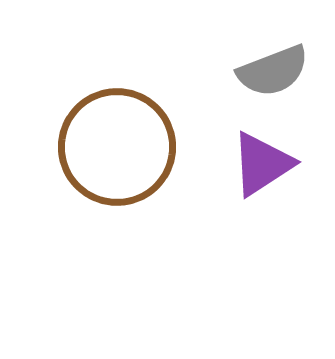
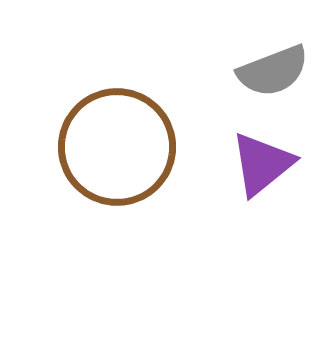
purple triangle: rotated 6 degrees counterclockwise
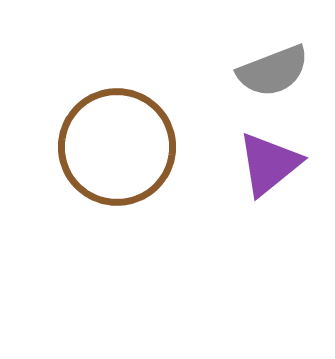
purple triangle: moved 7 px right
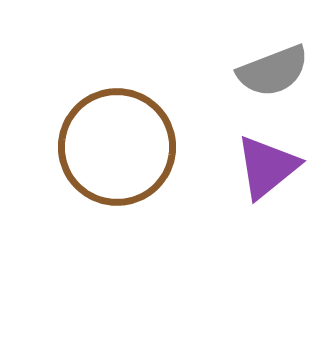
purple triangle: moved 2 px left, 3 px down
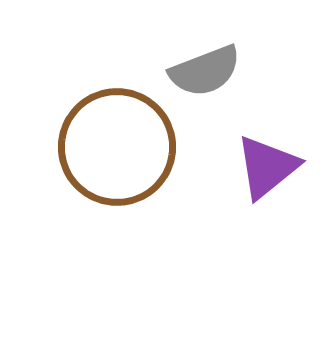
gray semicircle: moved 68 px left
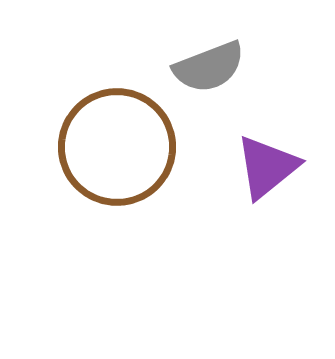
gray semicircle: moved 4 px right, 4 px up
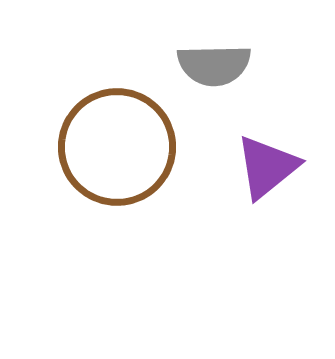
gray semicircle: moved 5 px right, 2 px up; rotated 20 degrees clockwise
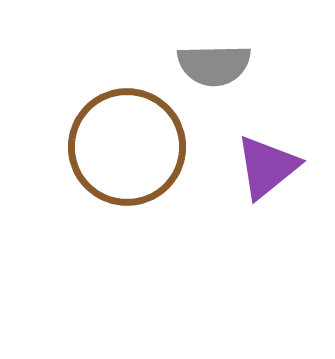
brown circle: moved 10 px right
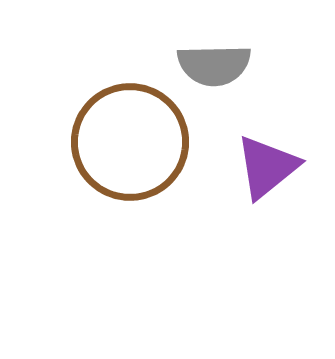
brown circle: moved 3 px right, 5 px up
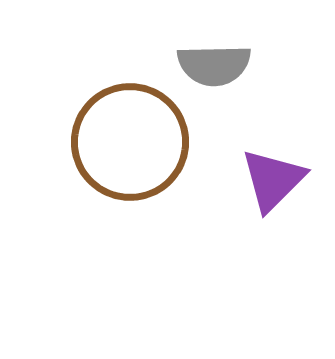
purple triangle: moved 6 px right, 13 px down; rotated 6 degrees counterclockwise
